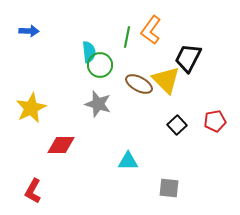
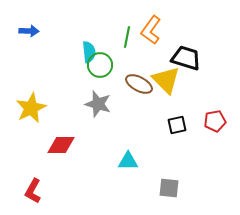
black trapezoid: moved 2 px left; rotated 80 degrees clockwise
black square: rotated 30 degrees clockwise
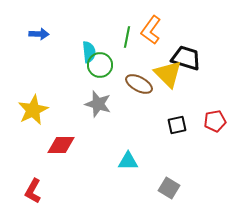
blue arrow: moved 10 px right, 3 px down
yellow triangle: moved 2 px right, 6 px up
yellow star: moved 2 px right, 2 px down
gray square: rotated 25 degrees clockwise
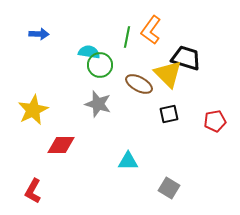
cyan semicircle: rotated 75 degrees counterclockwise
black square: moved 8 px left, 11 px up
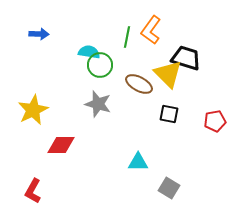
black square: rotated 24 degrees clockwise
cyan triangle: moved 10 px right, 1 px down
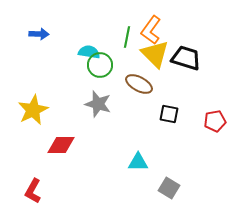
yellow triangle: moved 13 px left, 20 px up
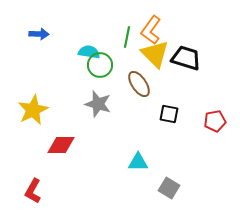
brown ellipse: rotated 28 degrees clockwise
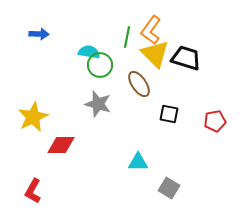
yellow star: moved 7 px down
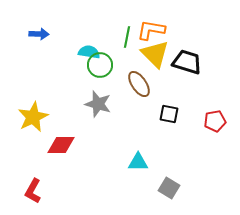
orange L-shape: rotated 64 degrees clockwise
black trapezoid: moved 1 px right, 4 px down
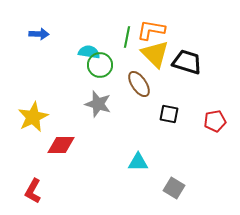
gray square: moved 5 px right
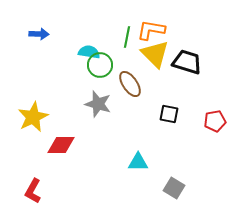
brown ellipse: moved 9 px left
